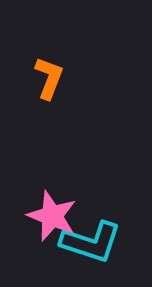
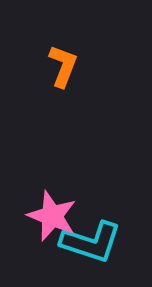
orange L-shape: moved 14 px right, 12 px up
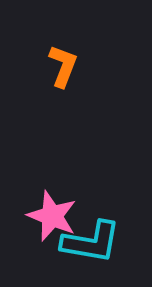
cyan L-shape: rotated 8 degrees counterclockwise
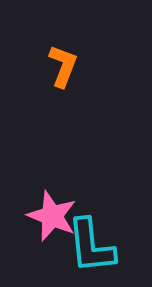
cyan L-shape: moved 4 px down; rotated 74 degrees clockwise
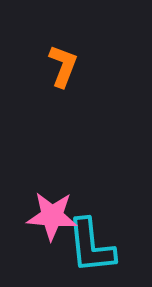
pink star: rotated 18 degrees counterclockwise
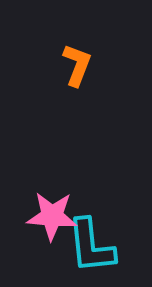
orange L-shape: moved 14 px right, 1 px up
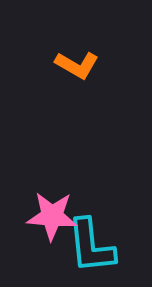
orange L-shape: rotated 99 degrees clockwise
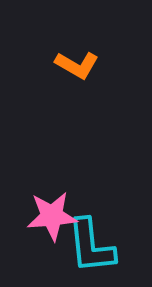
pink star: rotated 9 degrees counterclockwise
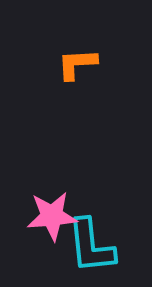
orange L-shape: moved 1 px up; rotated 147 degrees clockwise
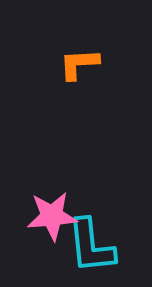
orange L-shape: moved 2 px right
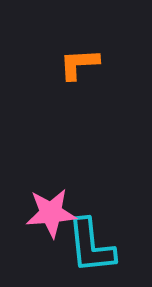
pink star: moved 1 px left, 3 px up
